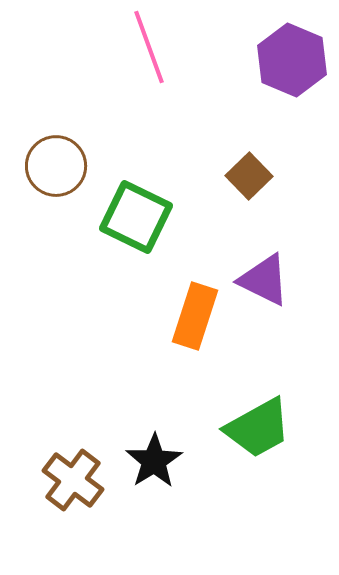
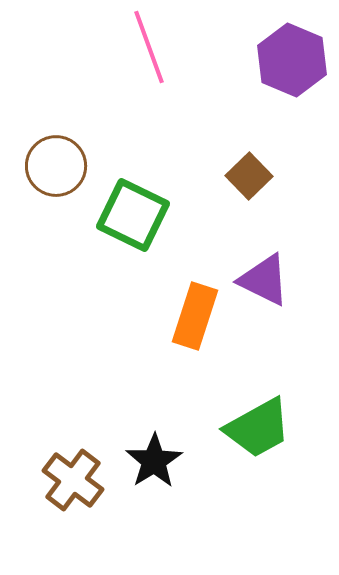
green square: moved 3 px left, 2 px up
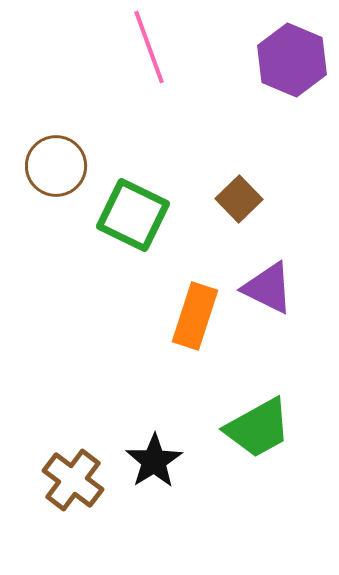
brown square: moved 10 px left, 23 px down
purple triangle: moved 4 px right, 8 px down
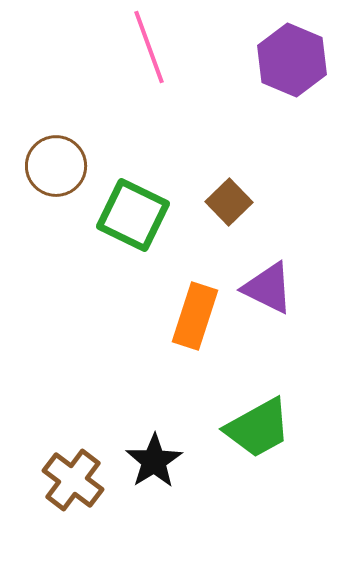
brown square: moved 10 px left, 3 px down
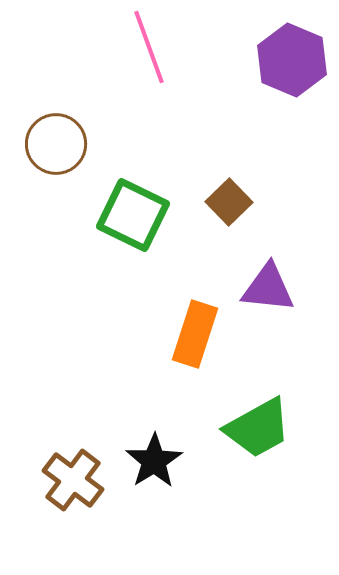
brown circle: moved 22 px up
purple triangle: rotated 20 degrees counterclockwise
orange rectangle: moved 18 px down
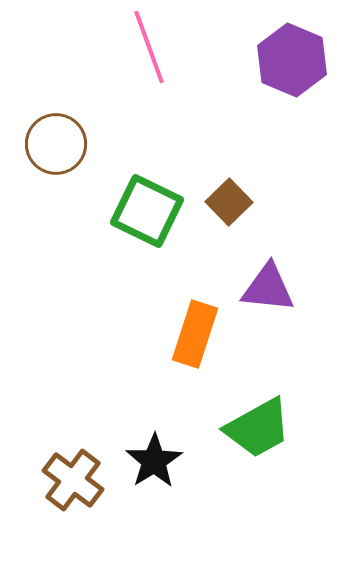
green square: moved 14 px right, 4 px up
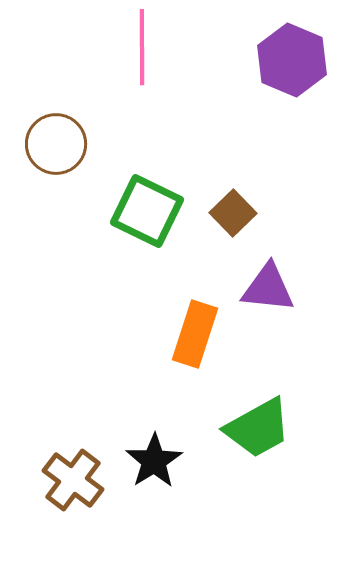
pink line: moved 7 px left; rotated 20 degrees clockwise
brown square: moved 4 px right, 11 px down
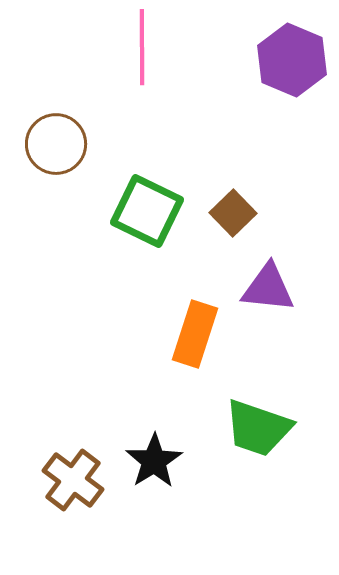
green trapezoid: rotated 48 degrees clockwise
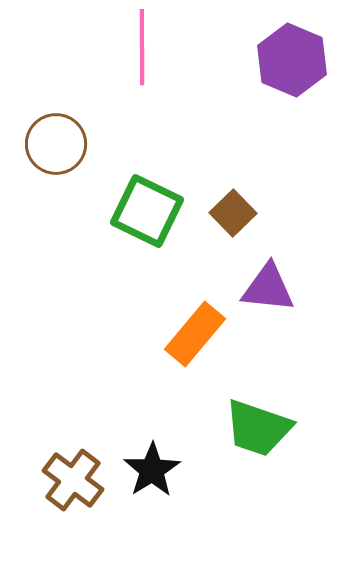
orange rectangle: rotated 22 degrees clockwise
black star: moved 2 px left, 9 px down
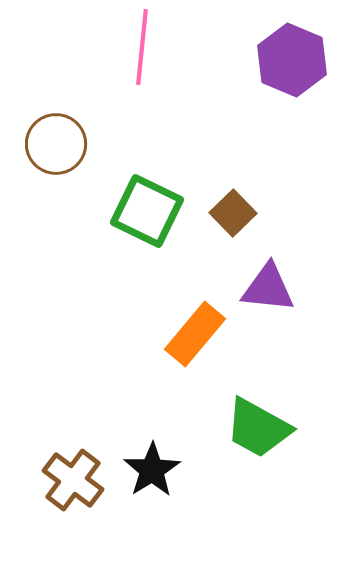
pink line: rotated 6 degrees clockwise
green trapezoid: rotated 10 degrees clockwise
